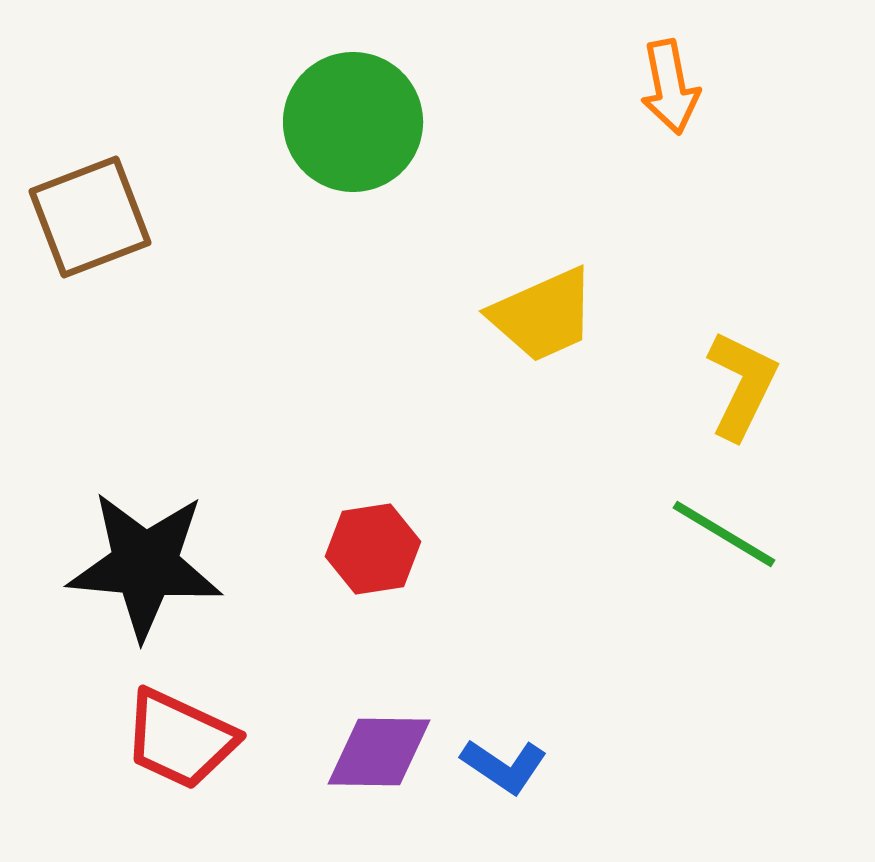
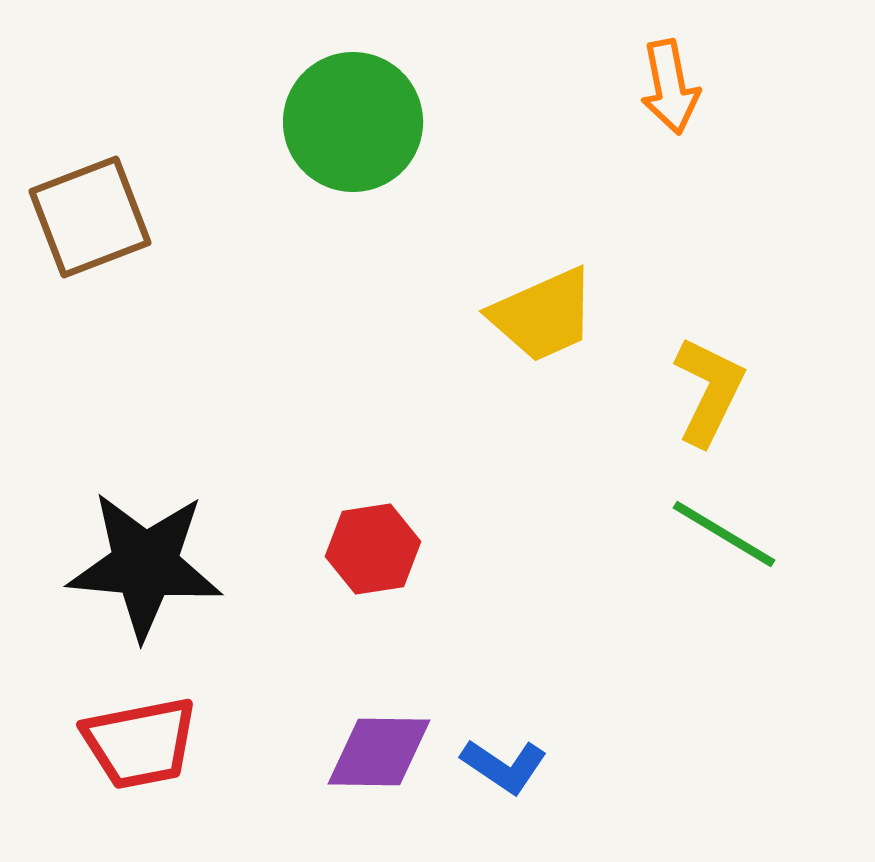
yellow L-shape: moved 33 px left, 6 px down
red trapezoid: moved 40 px left, 4 px down; rotated 36 degrees counterclockwise
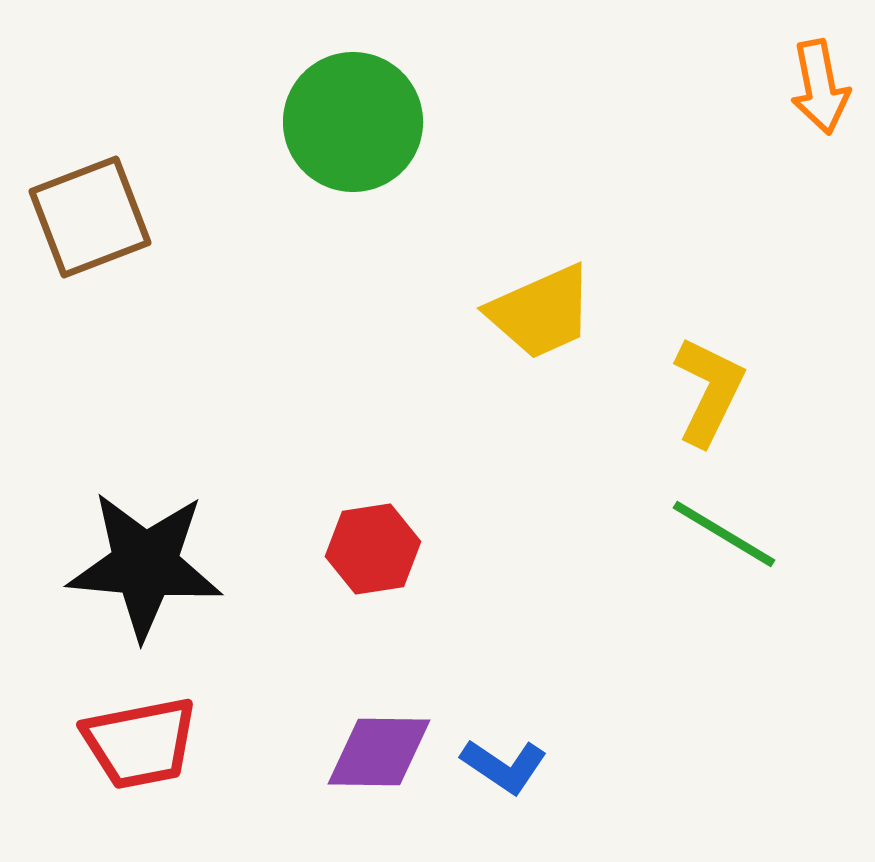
orange arrow: moved 150 px right
yellow trapezoid: moved 2 px left, 3 px up
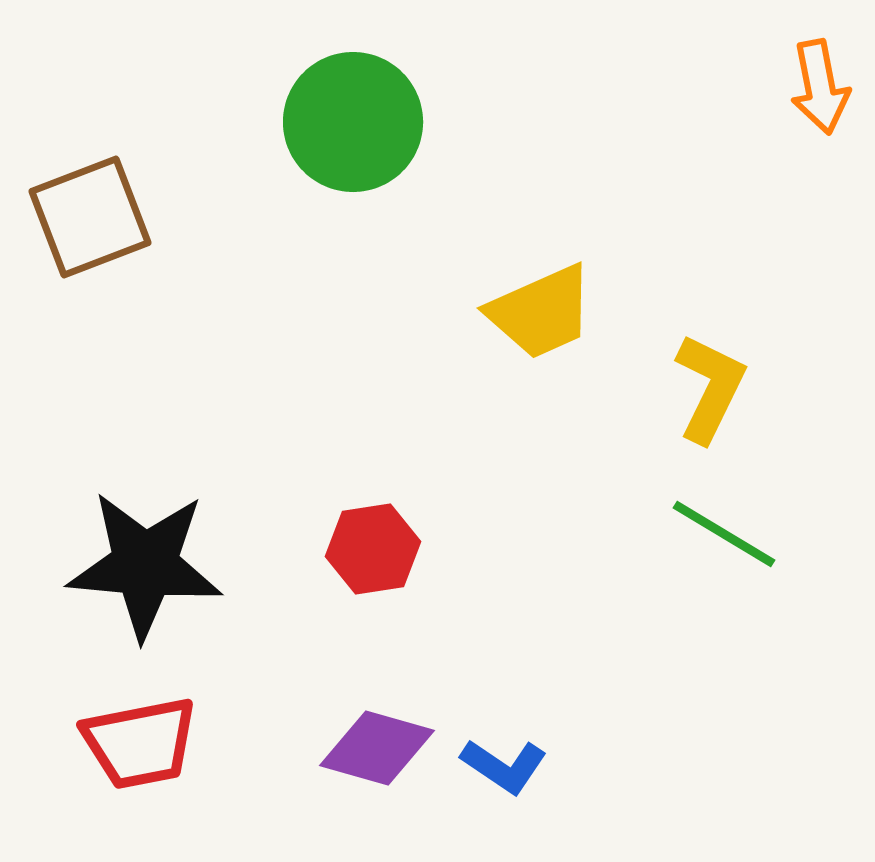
yellow L-shape: moved 1 px right, 3 px up
purple diamond: moved 2 px left, 4 px up; rotated 15 degrees clockwise
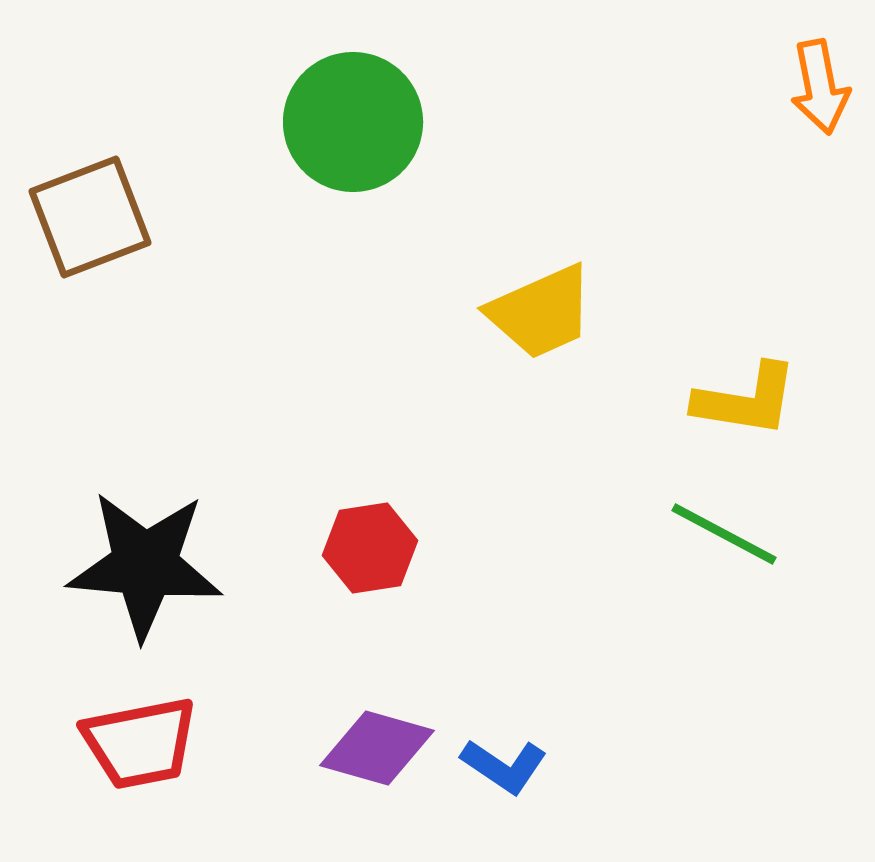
yellow L-shape: moved 36 px right, 12 px down; rotated 73 degrees clockwise
green line: rotated 3 degrees counterclockwise
red hexagon: moved 3 px left, 1 px up
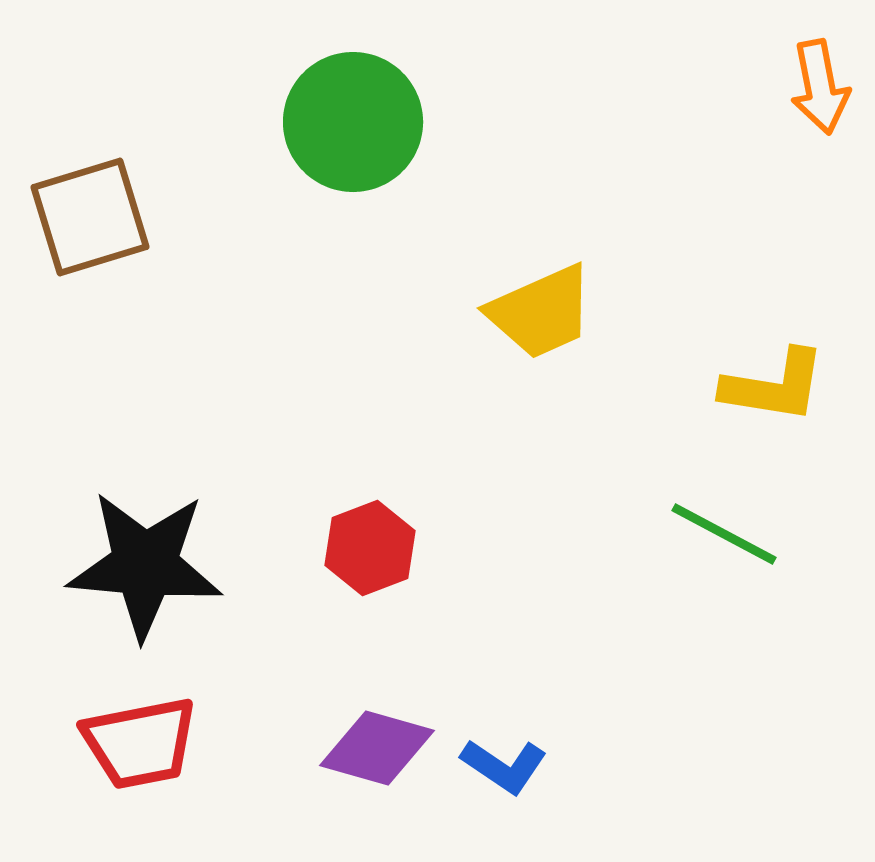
brown square: rotated 4 degrees clockwise
yellow L-shape: moved 28 px right, 14 px up
red hexagon: rotated 12 degrees counterclockwise
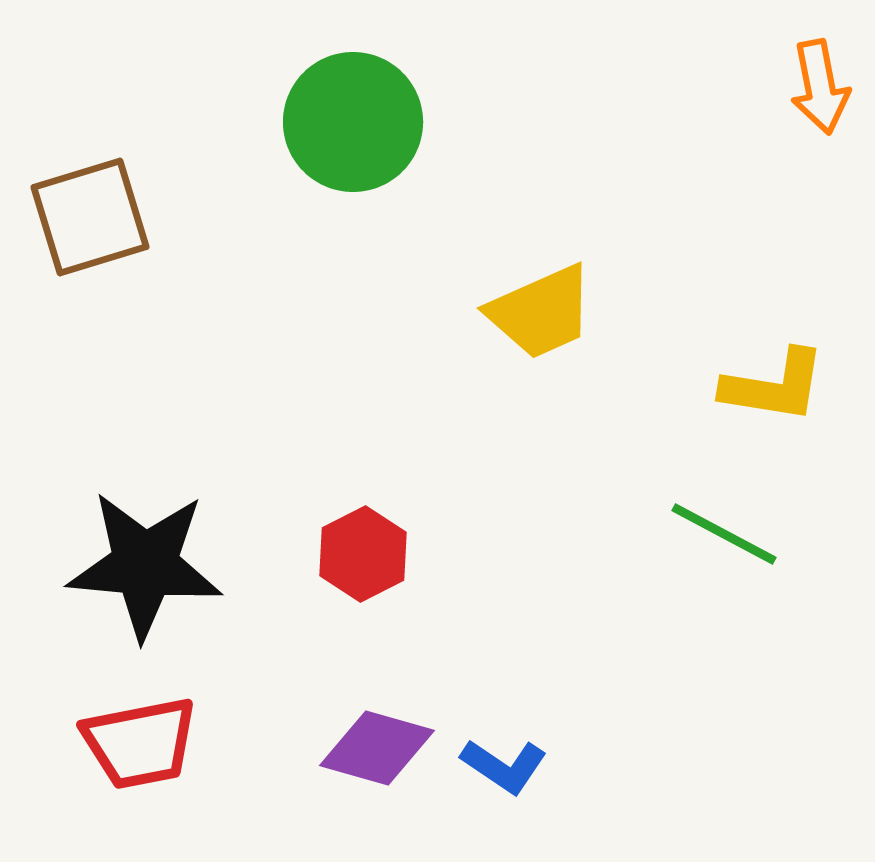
red hexagon: moved 7 px left, 6 px down; rotated 6 degrees counterclockwise
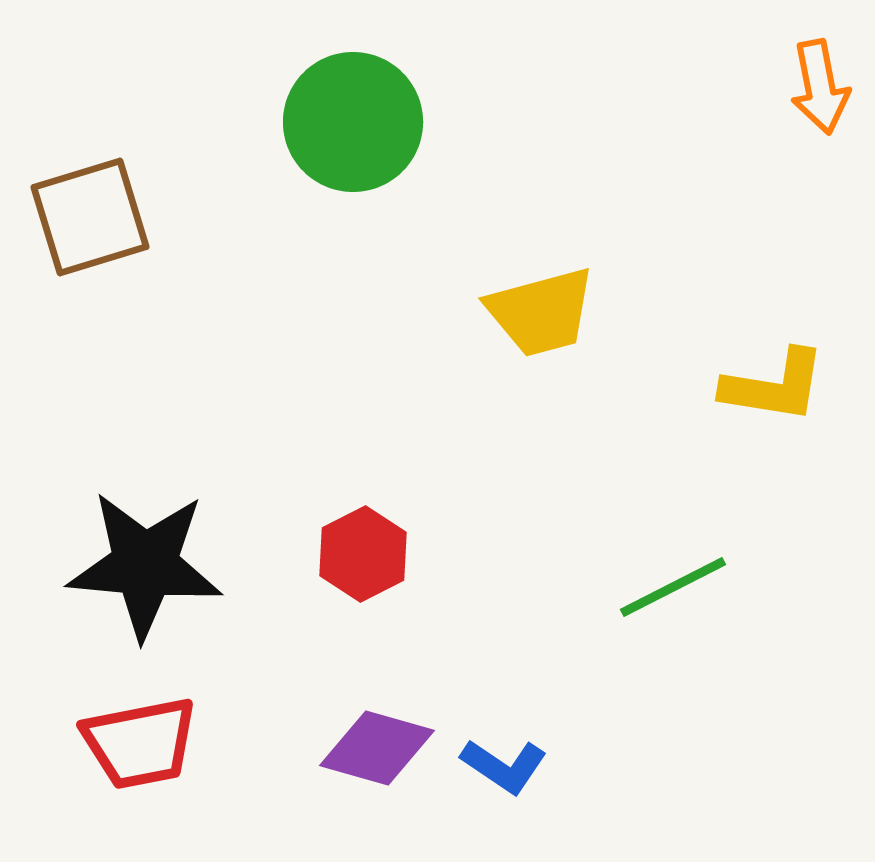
yellow trapezoid: rotated 9 degrees clockwise
green line: moved 51 px left, 53 px down; rotated 55 degrees counterclockwise
